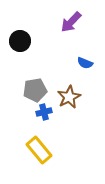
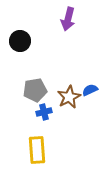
purple arrow: moved 3 px left, 3 px up; rotated 30 degrees counterclockwise
blue semicircle: moved 5 px right, 27 px down; rotated 133 degrees clockwise
yellow rectangle: moved 2 px left; rotated 36 degrees clockwise
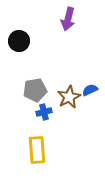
black circle: moved 1 px left
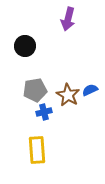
black circle: moved 6 px right, 5 px down
brown star: moved 1 px left, 2 px up; rotated 15 degrees counterclockwise
